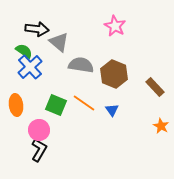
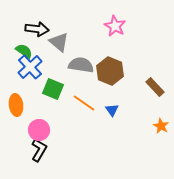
brown hexagon: moved 4 px left, 3 px up
green square: moved 3 px left, 16 px up
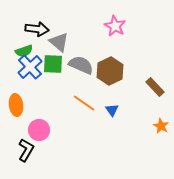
green semicircle: rotated 126 degrees clockwise
gray semicircle: rotated 15 degrees clockwise
brown hexagon: rotated 12 degrees clockwise
green square: moved 25 px up; rotated 20 degrees counterclockwise
black L-shape: moved 13 px left
